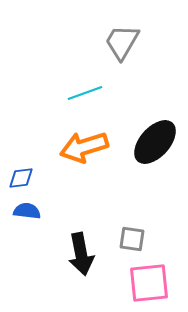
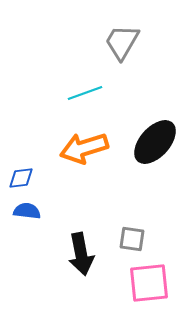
orange arrow: moved 1 px down
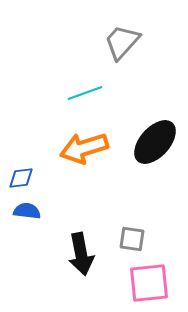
gray trapezoid: rotated 12 degrees clockwise
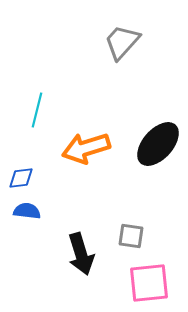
cyan line: moved 48 px left, 17 px down; rotated 56 degrees counterclockwise
black ellipse: moved 3 px right, 2 px down
orange arrow: moved 2 px right
gray square: moved 1 px left, 3 px up
black arrow: rotated 6 degrees counterclockwise
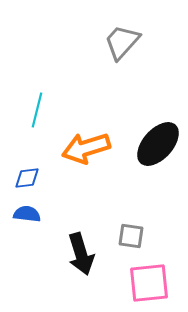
blue diamond: moved 6 px right
blue semicircle: moved 3 px down
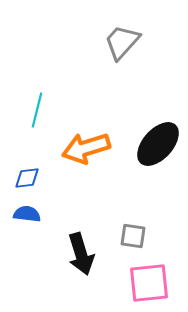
gray square: moved 2 px right
